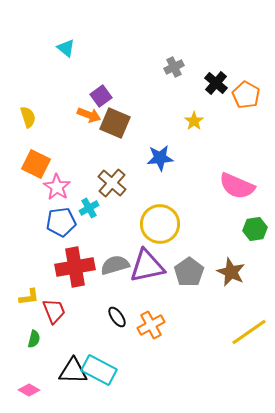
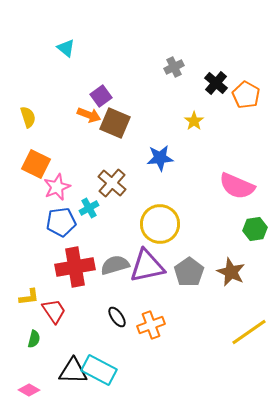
pink star: rotated 16 degrees clockwise
red trapezoid: rotated 12 degrees counterclockwise
orange cross: rotated 8 degrees clockwise
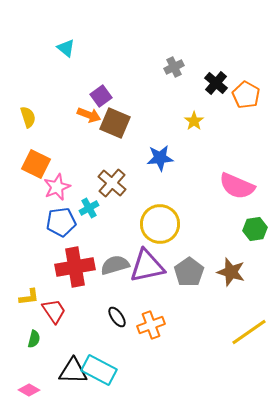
brown star: rotated 8 degrees counterclockwise
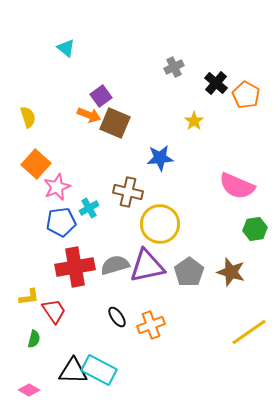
orange square: rotated 16 degrees clockwise
brown cross: moved 16 px right, 9 px down; rotated 28 degrees counterclockwise
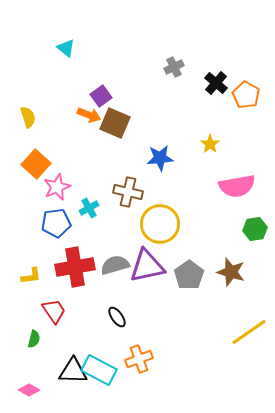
yellow star: moved 16 px right, 23 px down
pink semicircle: rotated 33 degrees counterclockwise
blue pentagon: moved 5 px left, 1 px down
gray pentagon: moved 3 px down
yellow L-shape: moved 2 px right, 21 px up
orange cross: moved 12 px left, 34 px down
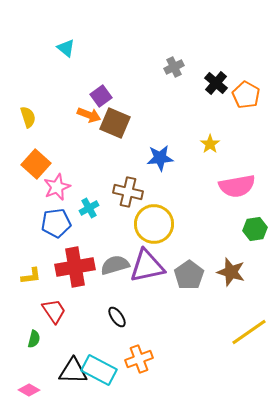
yellow circle: moved 6 px left
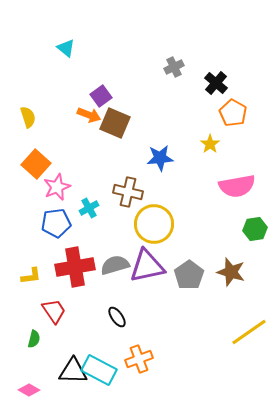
orange pentagon: moved 13 px left, 18 px down
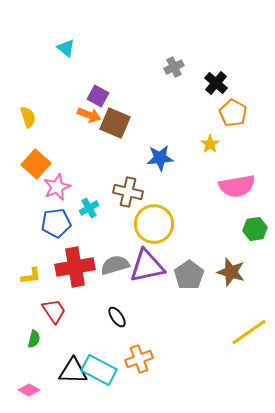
purple square: moved 3 px left; rotated 25 degrees counterclockwise
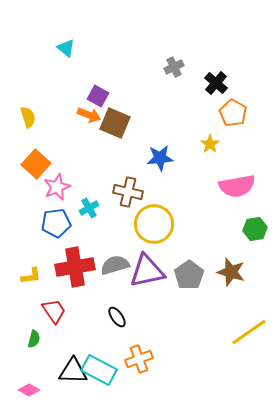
purple triangle: moved 5 px down
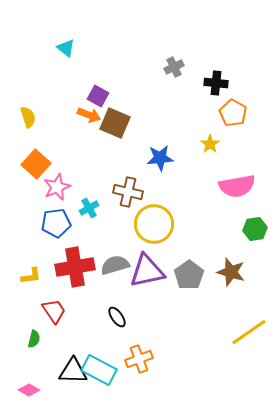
black cross: rotated 35 degrees counterclockwise
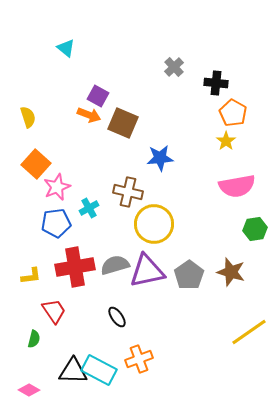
gray cross: rotated 18 degrees counterclockwise
brown square: moved 8 px right
yellow star: moved 16 px right, 3 px up
